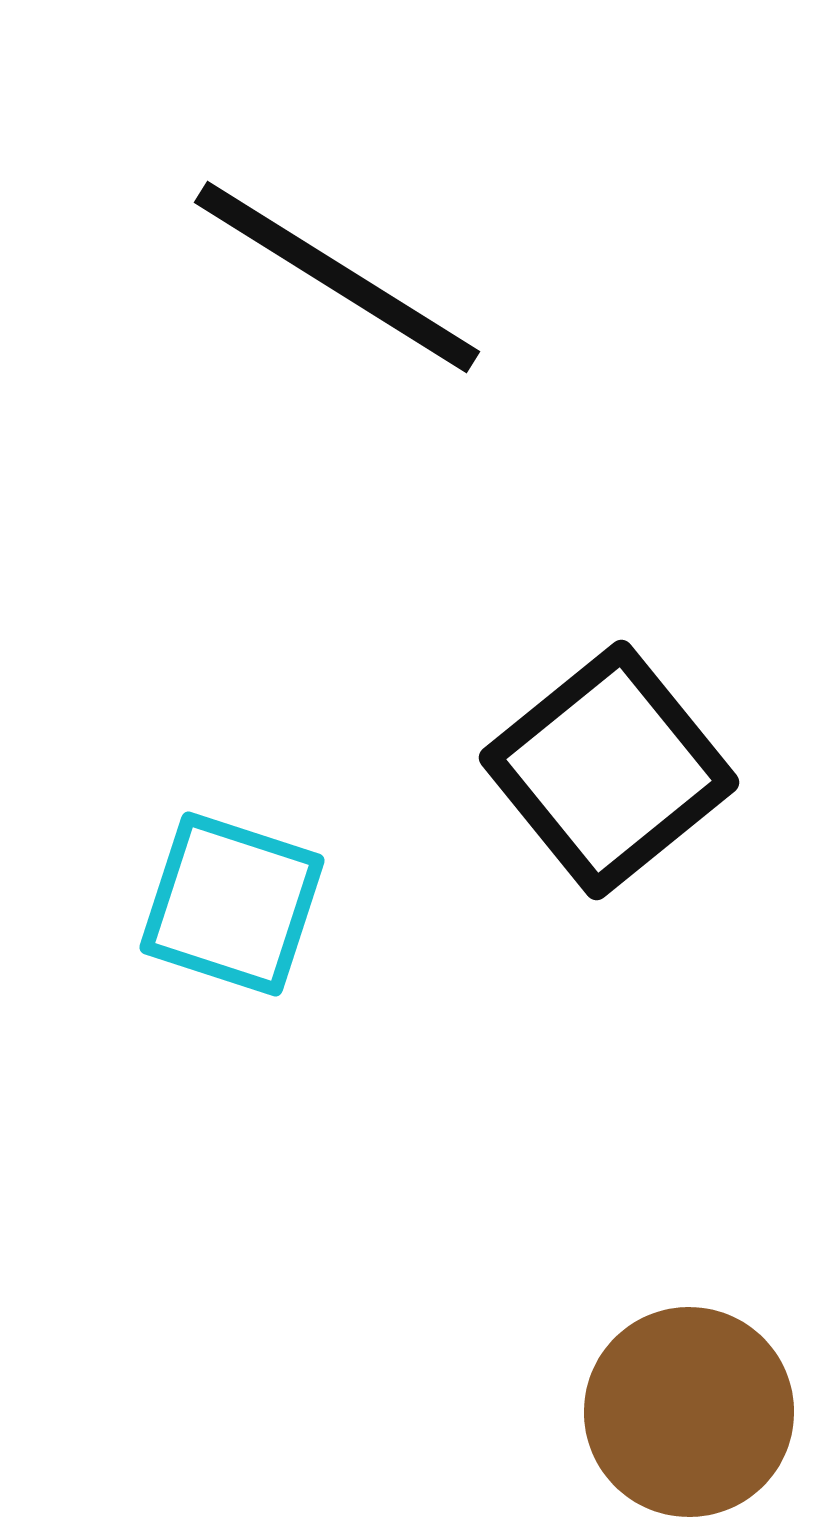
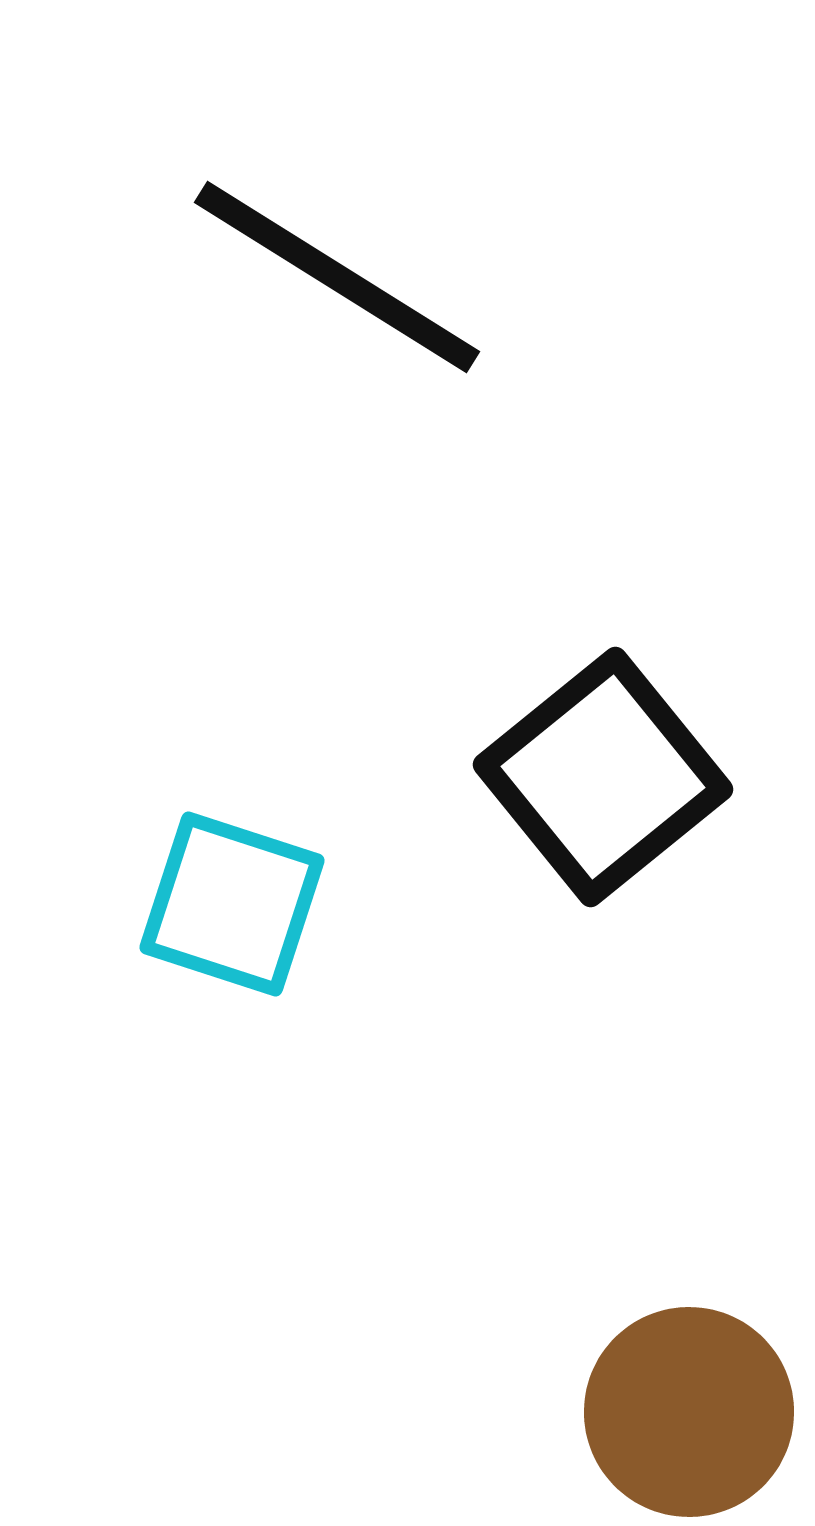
black square: moved 6 px left, 7 px down
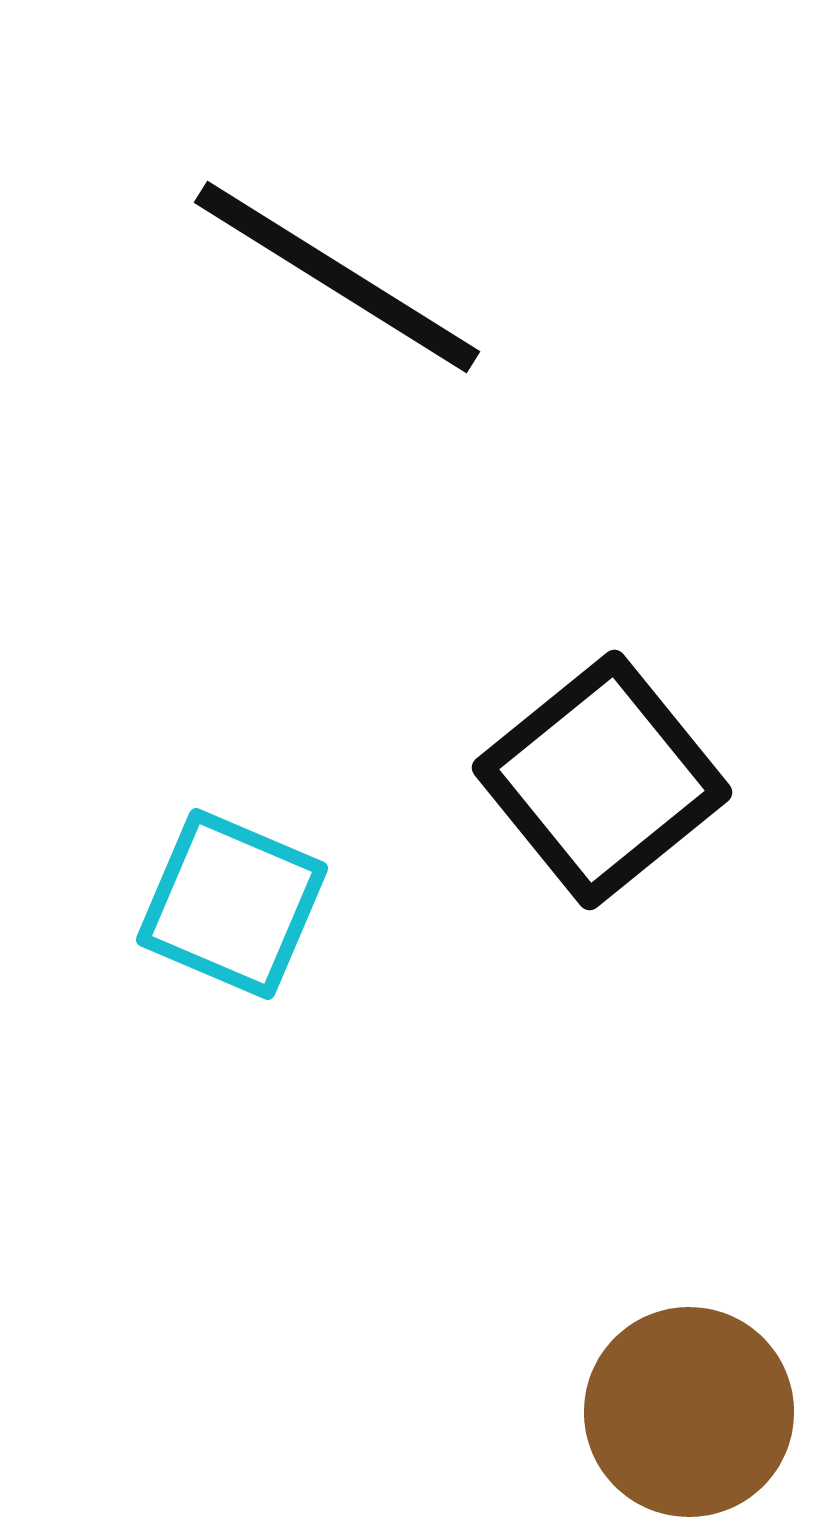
black square: moved 1 px left, 3 px down
cyan square: rotated 5 degrees clockwise
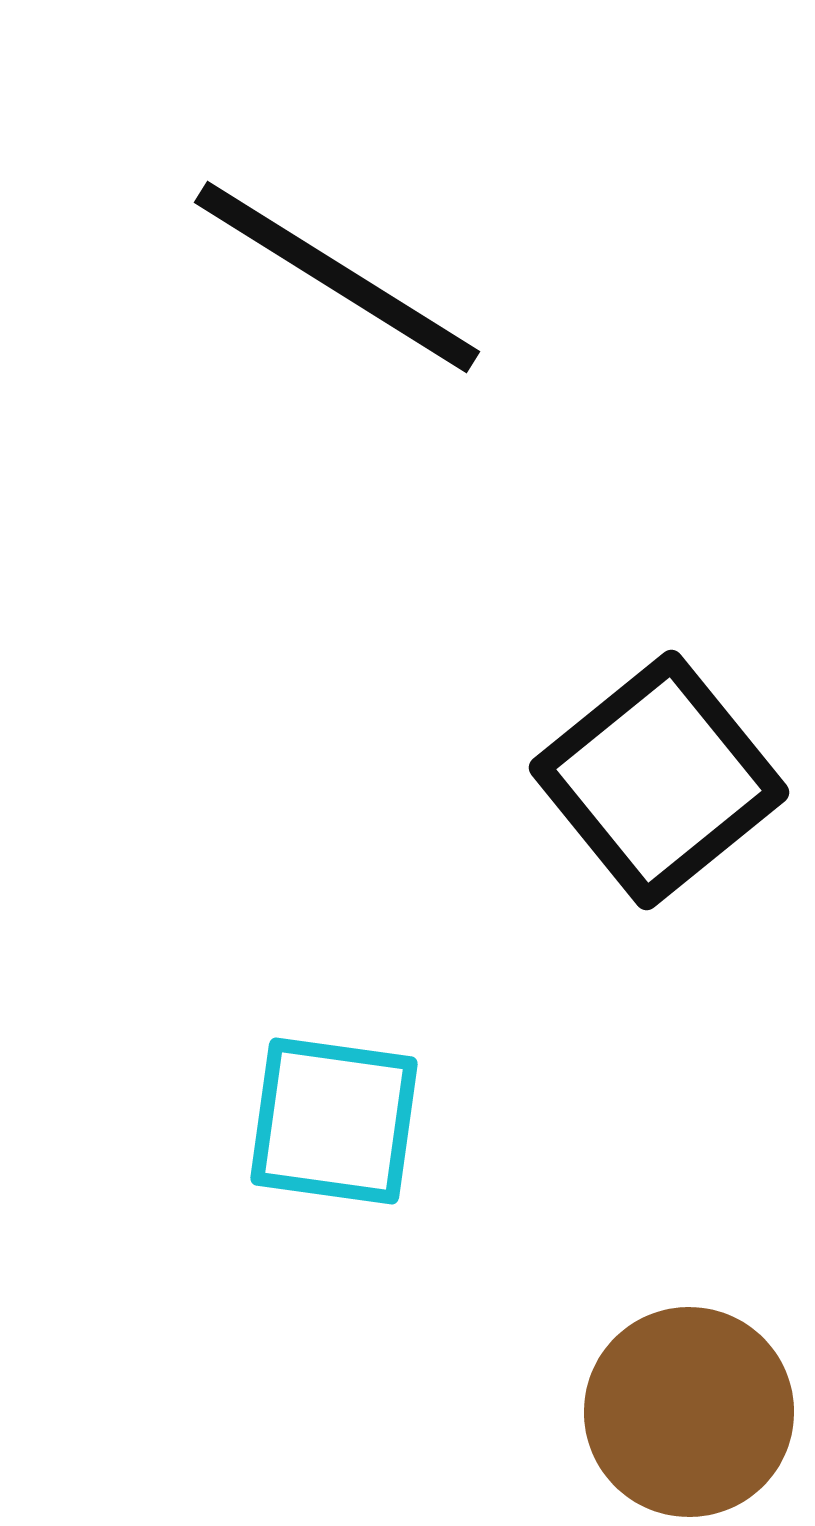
black square: moved 57 px right
cyan square: moved 102 px right, 217 px down; rotated 15 degrees counterclockwise
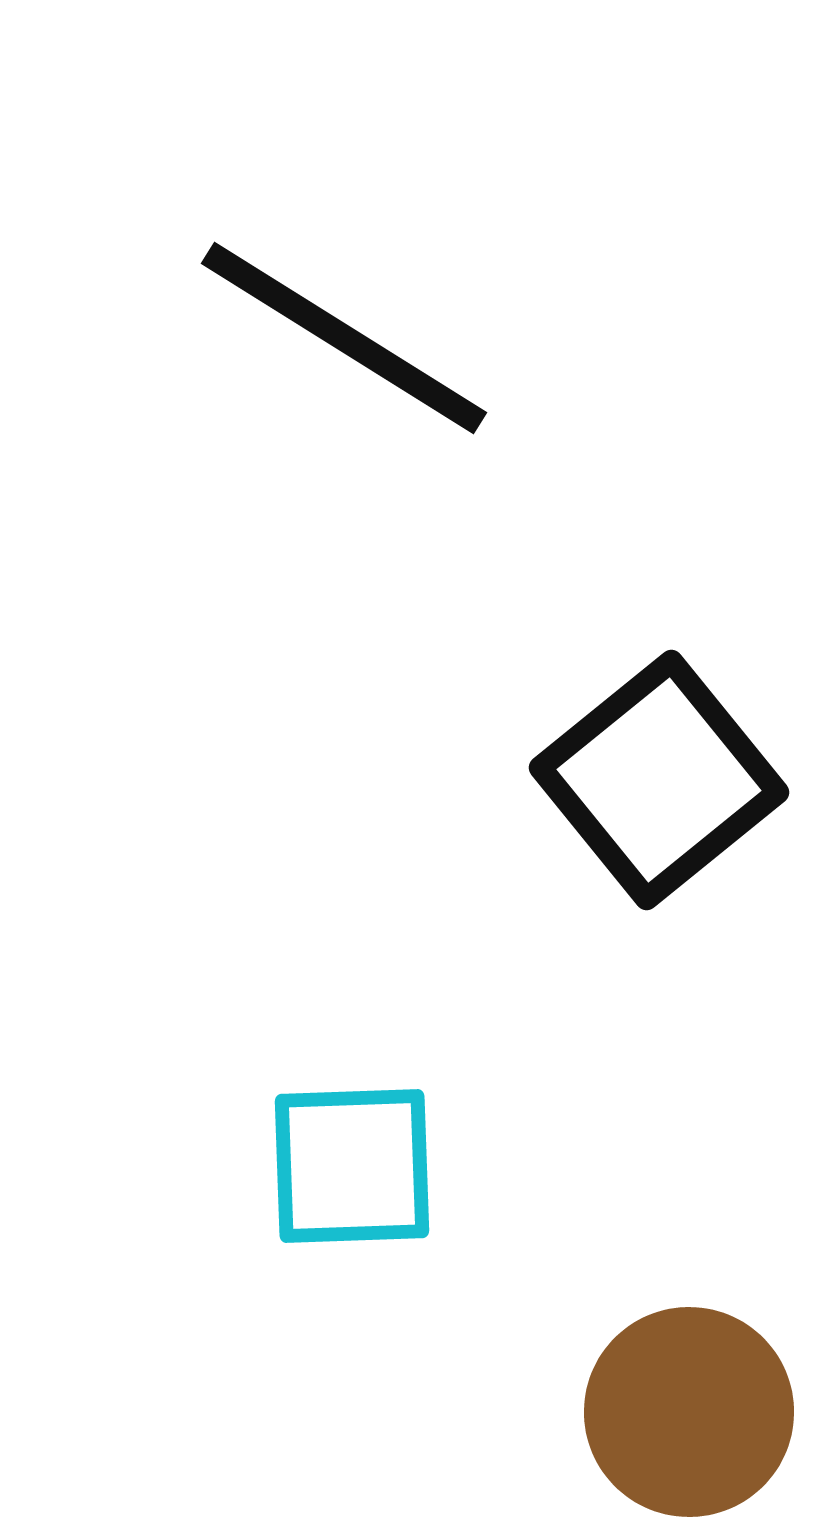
black line: moved 7 px right, 61 px down
cyan square: moved 18 px right, 45 px down; rotated 10 degrees counterclockwise
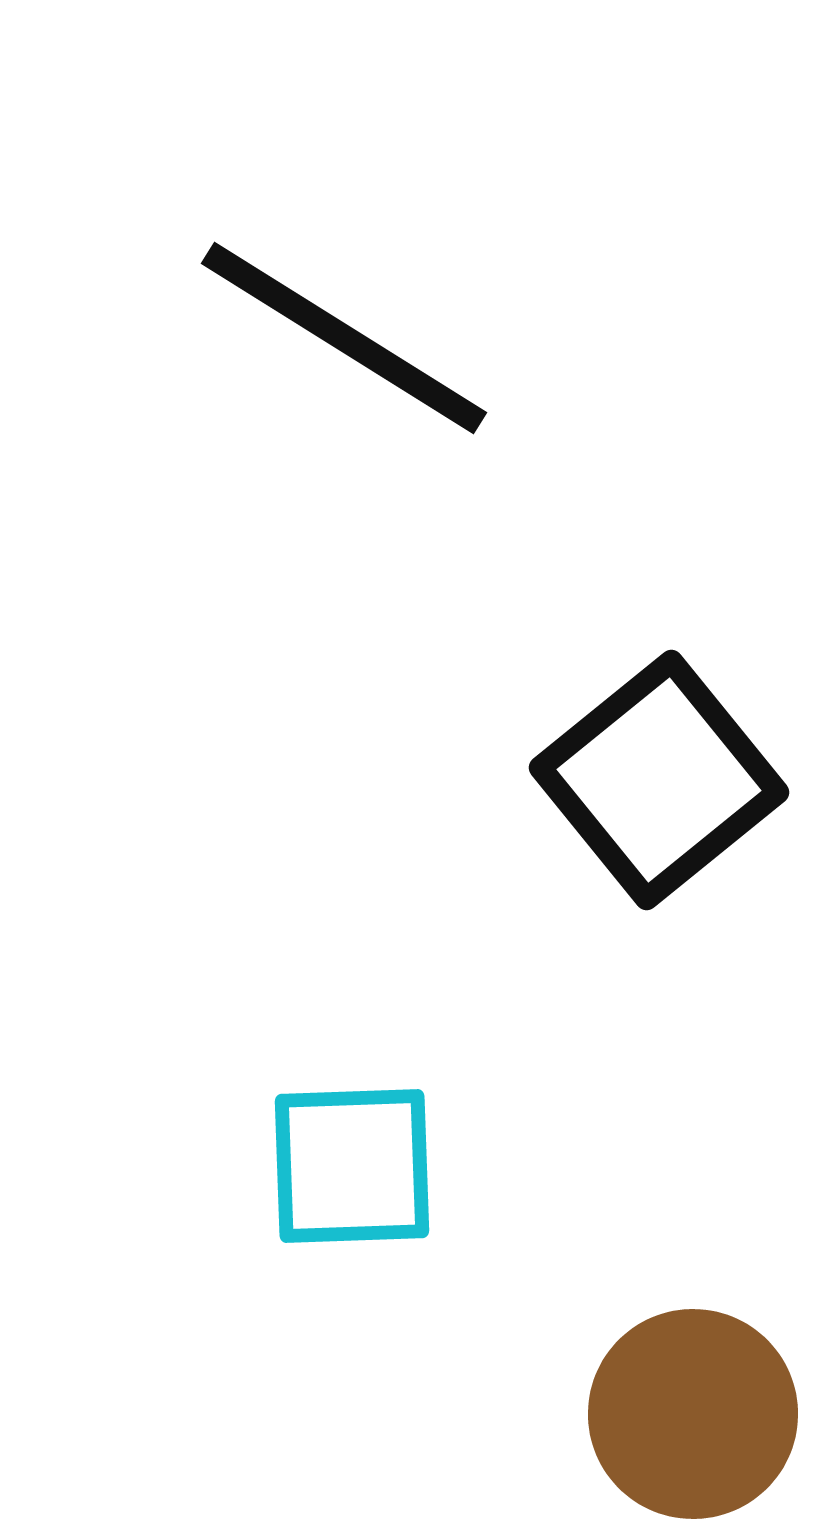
brown circle: moved 4 px right, 2 px down
